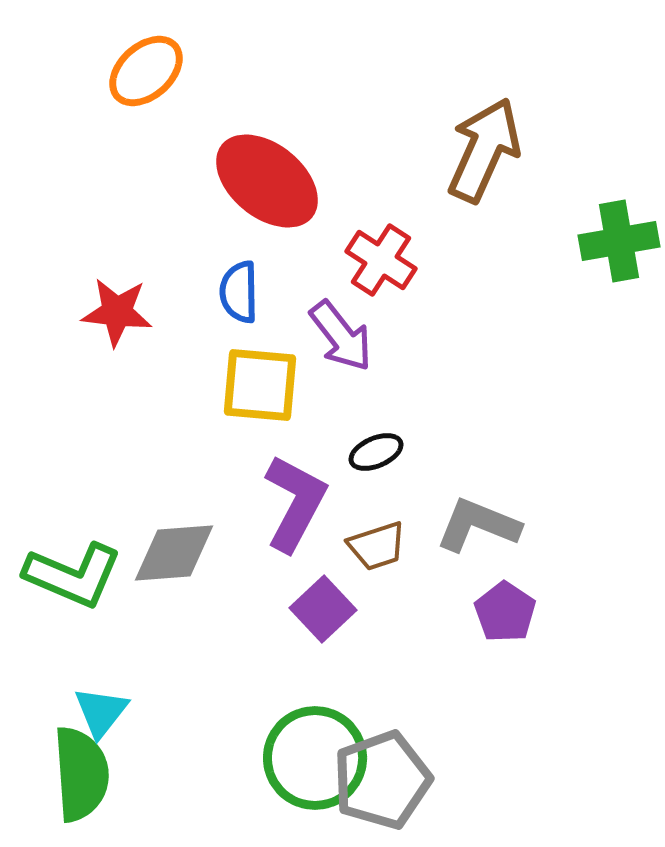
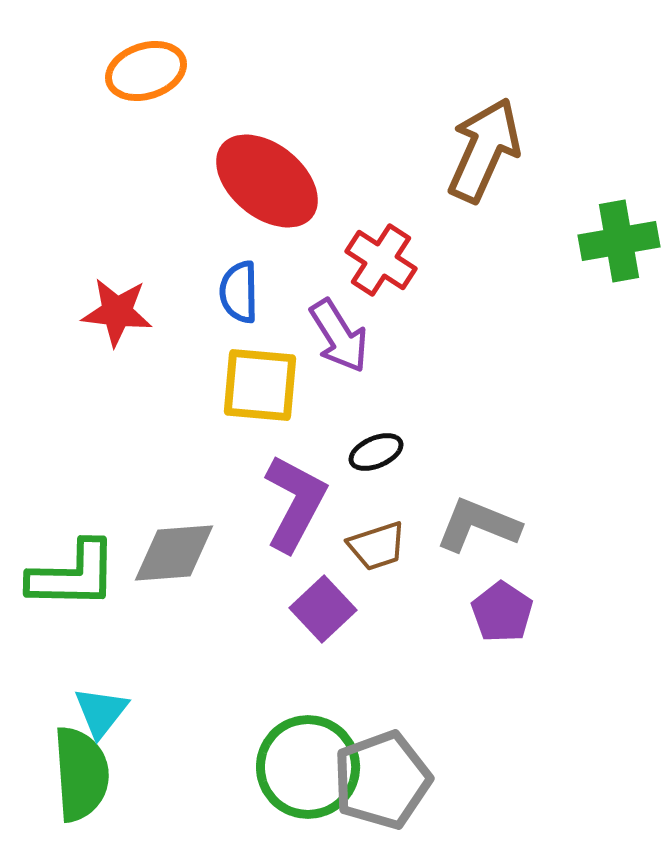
orange ellipse: rotated 24 degrees clockwise
purple arrow: moved 2 px left; rotated 6 degrees clockwise
green L-shape: rotated 22 degrees counterclockwise
purple pentagon: moved 3 px left
green circle: moved 7 px left, 9 px down
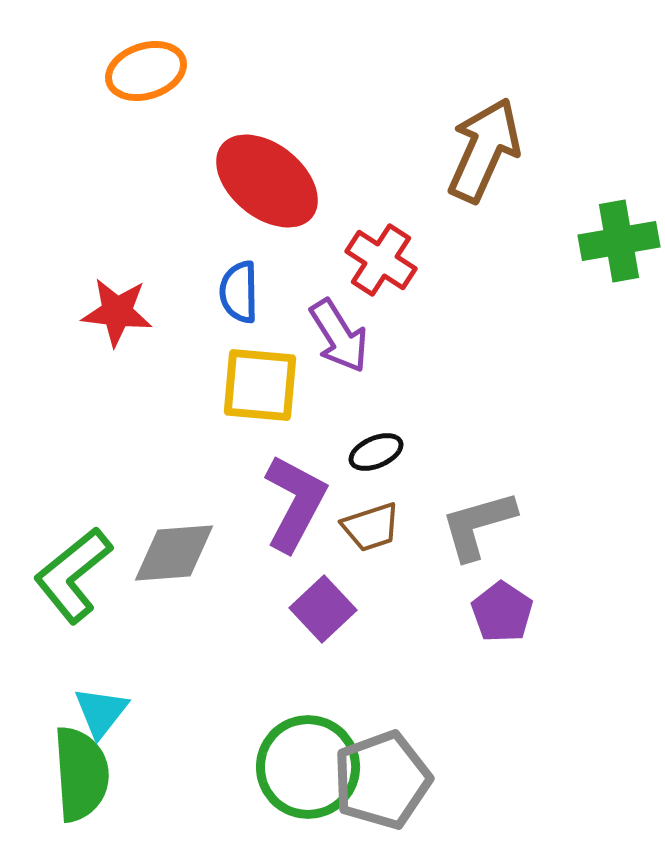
gray L-shape: rotated 38 degrees counterclockwise
brown trapezoid: moved 6 px left, 19 px up
green L-shape: rotated 140 degrees clockwise
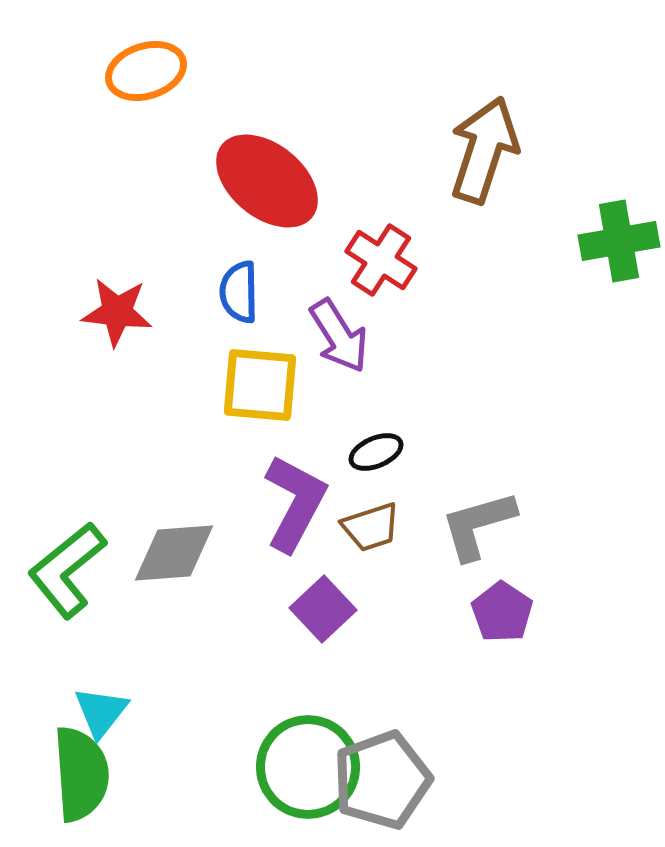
brown arrow: rotated 6 degrees counterclockwise
green L-shape: moved 6 px left, 5 px up
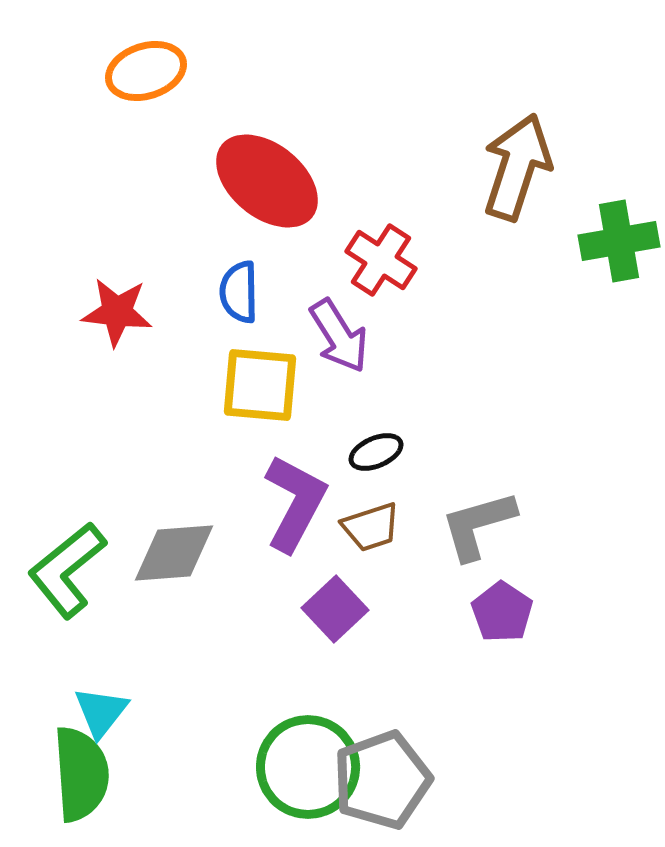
brown arrow: moved 33 px right, 17 px down
purple square: moved 12 px right
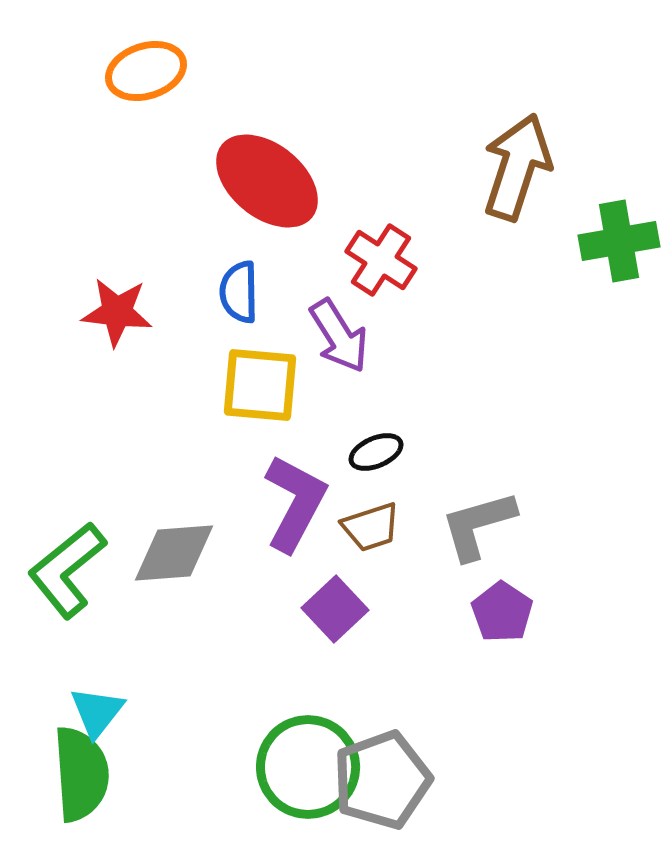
cyan triangle: moved 4 px left
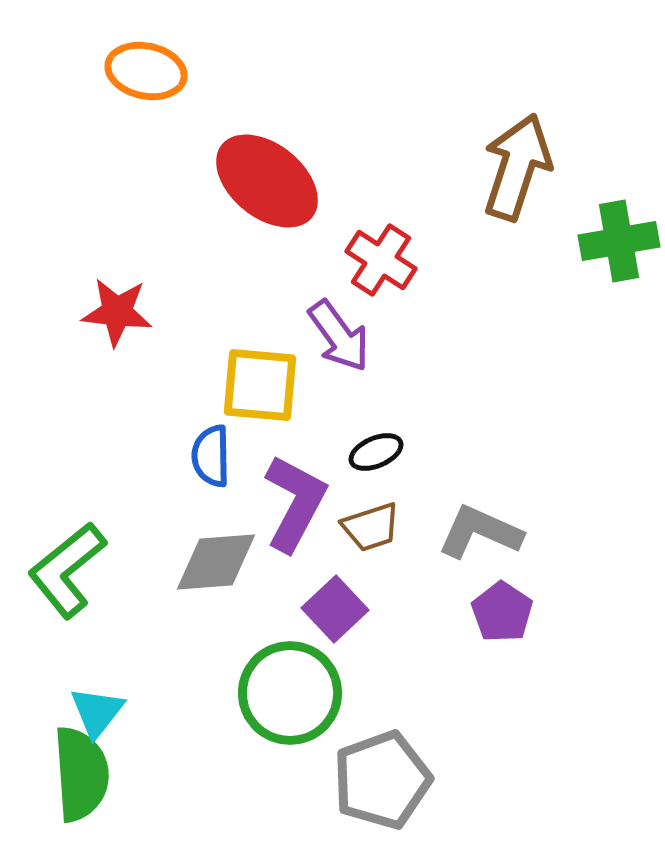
orange ellipse: rotated 30 degrees clockwise
blue semicircle: moved 28 px left, 164 px down
purple arrow: rotated 4 degrees counterclockwise
gray L-shape: moved 2 px right, 7 px down; rotated 40 degrees clockwise
gray diamond: moved 42 px right, 9 px down
green circle: moved 18 px left, 74 px up
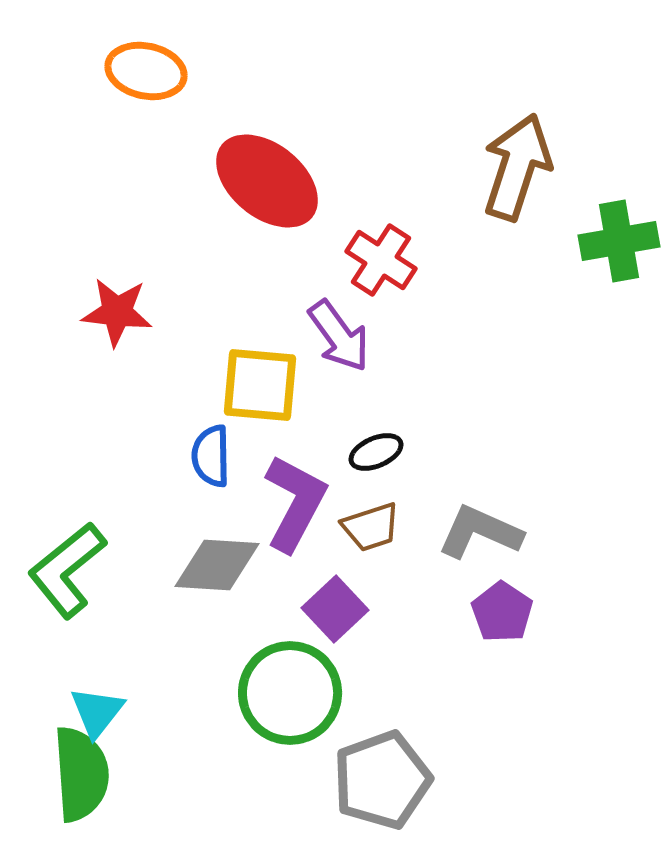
gray diamond: moved 1 px right, 3 px down; rotated 8 degrees clockwise
